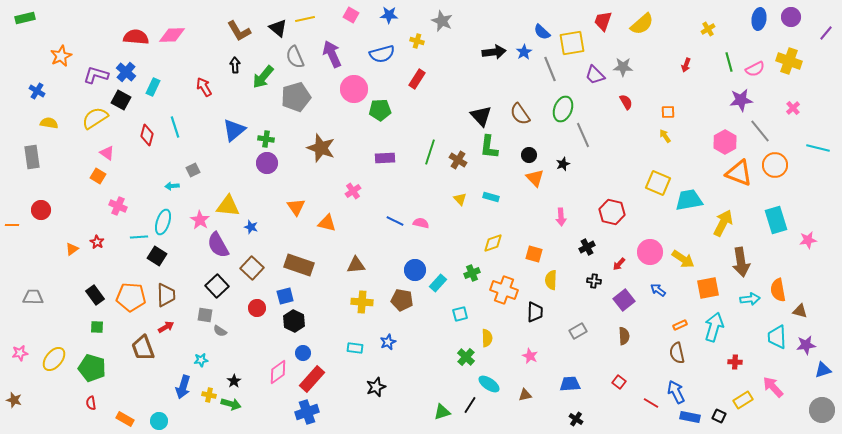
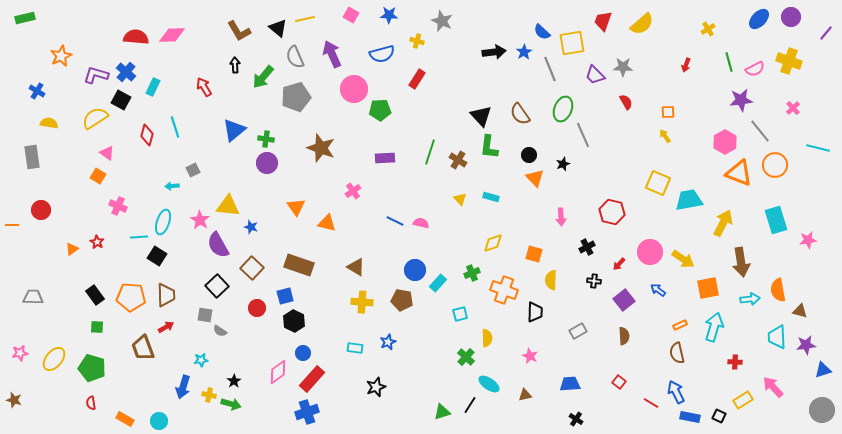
blue ellipse at (759, 19): rotated 35 degrees clockwise
brown triangle at (356, 265): moved 2 px down; rotated 36 degrees clockwise
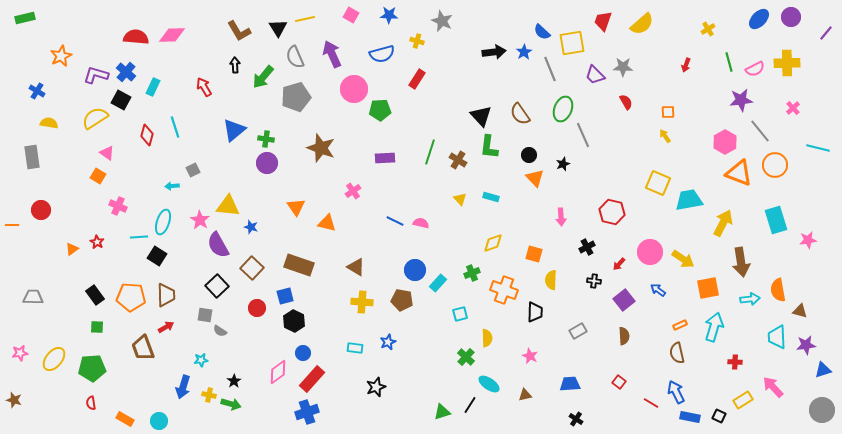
black triangle at (278, 28): rotated 18 degrees clockwise
yellow cross at (789, 61): moved 2 px left, 2 px down; rotated 20 degrees counterclockwise
green pentagon at (92, 368): rotated 20 degrees counterclockwise
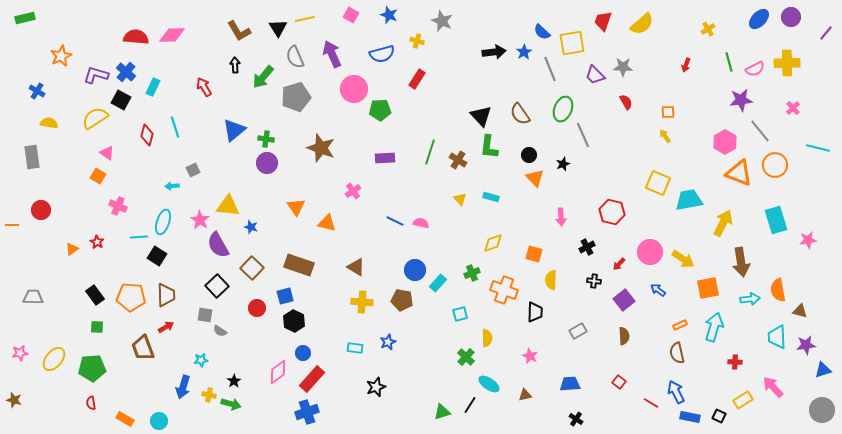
blue star at (389, 15): rotated 18 degrees clockwise
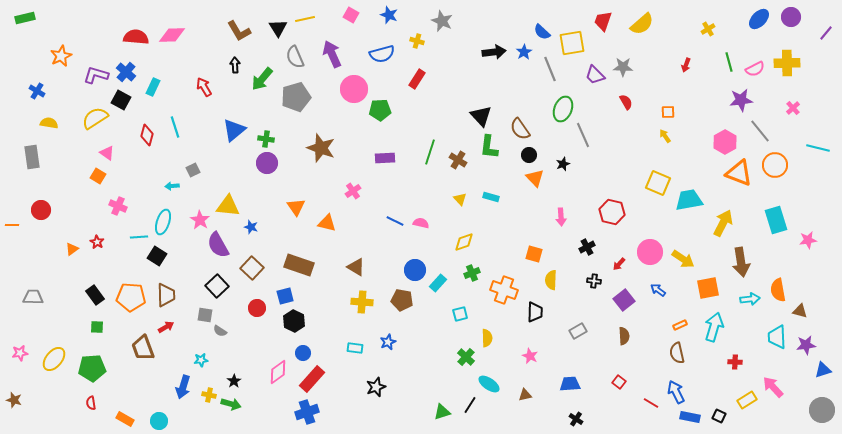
green arrow at (263, 77): moved 1 px left, 2 px down
brown semicircle at (520, 114): moved 15 px down
yellow diamond at (493, 243): moved 29 px left, 1 px up
yellow rectangle at (743, 400): moved 4 px right
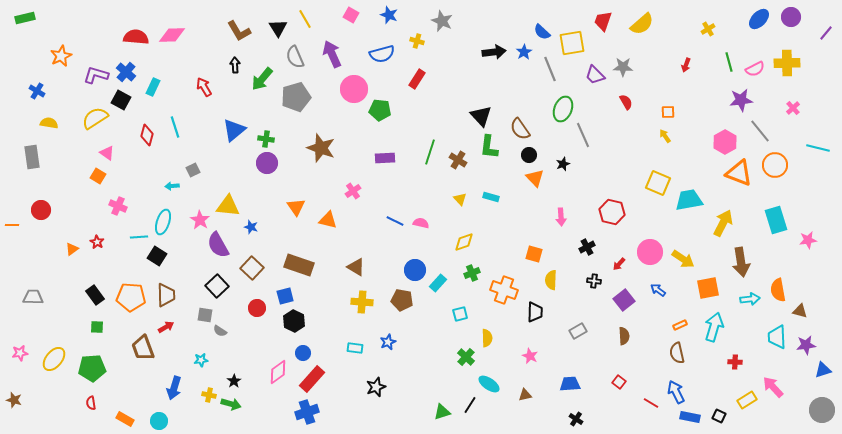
yellow line at (305, 19): rotated 72 degrees clockwise
green pentagon at (380, 110): rotated 10 degrees clockwise
orange triangle at (327, 223): moved 1 px right, 3 px up
blue arrow at (183, 387): moved 9 px left, 1 px down
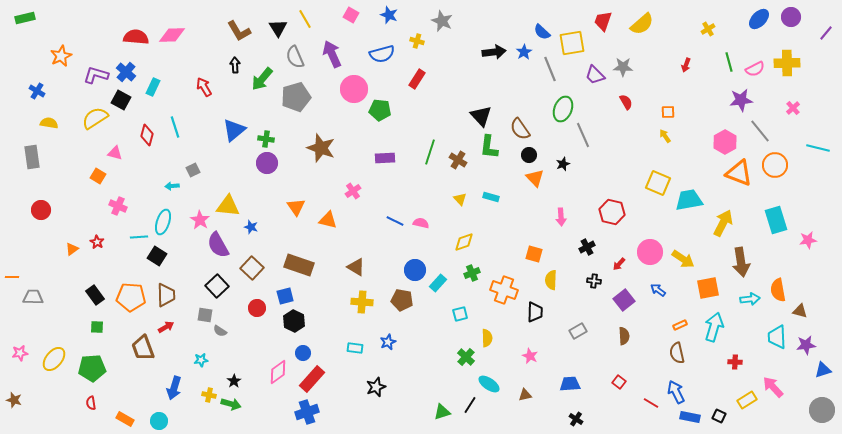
pink triangle at (107, 153): moved 8 px right; rotated 21 degrees counterclockwise
orange line at (12, 225): moved 52 px down
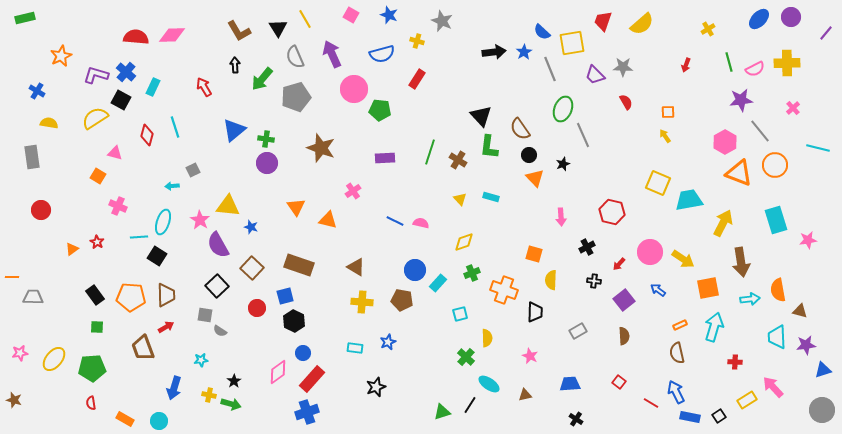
black square at (719, 416): rotated 32 degrees clockwise
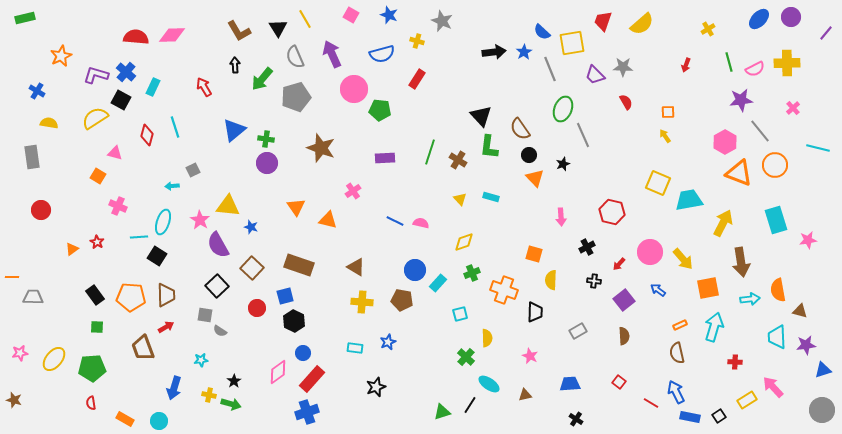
yellow arrow at (683, 259): rotated 15 degrees clockwise
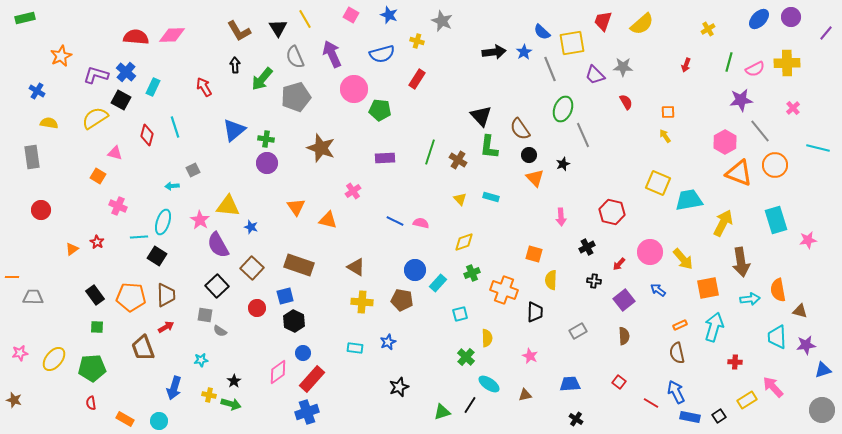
green line at (729, 62): rotated 30 degrees clockwise
black star at (376, 387): moved 23 px right
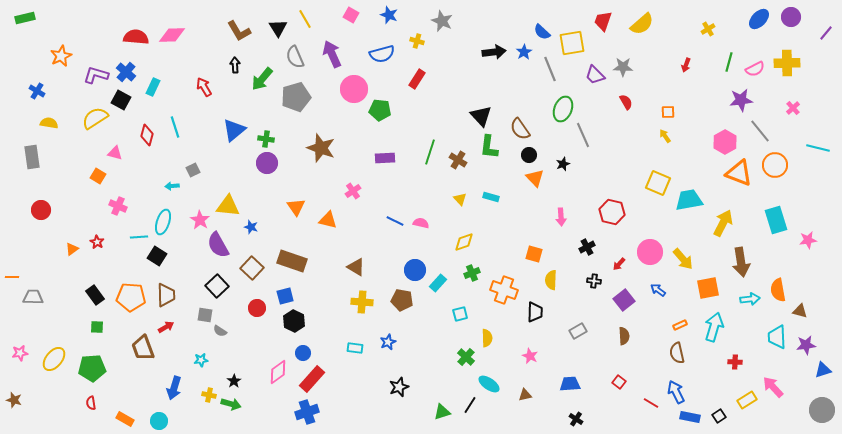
brown rectangle at (299, 265): moved 7 px left, 4 px up
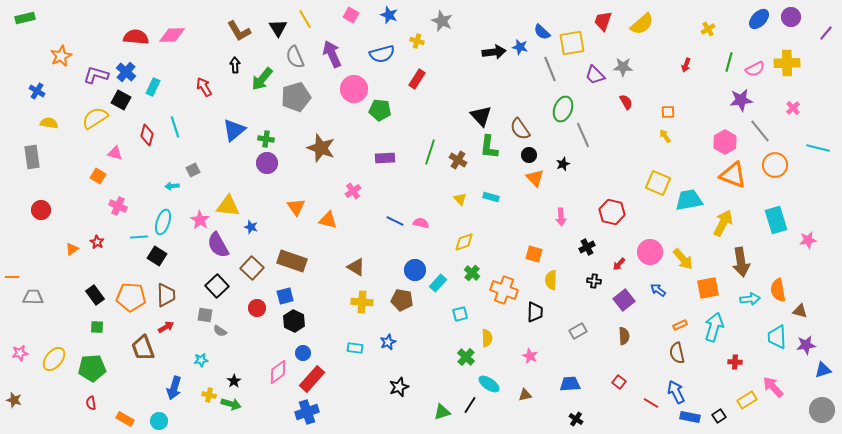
blue star at (524, 52): moved 4 px left, 5 px up; rotated 28 degrees counterclockwise
orange triangle at (739, 173): moved 6 px left, 2 px down
green cross at (472, 273): rotated 28 degrees counterclockwise
